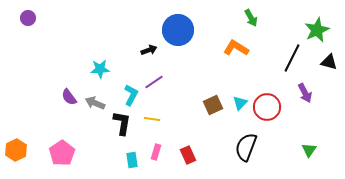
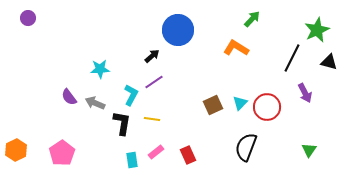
green arrow: moved 1 px right, 1 px down; rotated 108 degrees counterclockwise
black arrow: moved 3 px right, 6 px down; rotated 21 degrees counterclockwise
pink rectangle: rotated 35 degrees clockwise
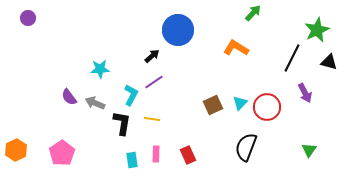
green arrow: moved 1 px right, 6 px up
pink rectangle: moved 2 px down; rotated 49 degrees counterclockwise
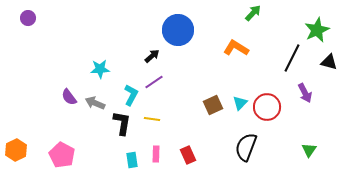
pink pentagon: moved 2 px down; rotated 10 degrees counterclockwise
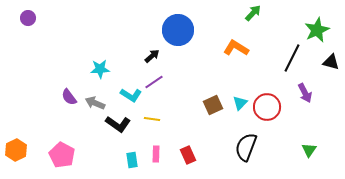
black triangle: moved 2 px right
cyan L-shape: rotated 95 degrees clockwise
black L-shape: moved 4 px left, 1 px down; rotated 115 degrees clockwise
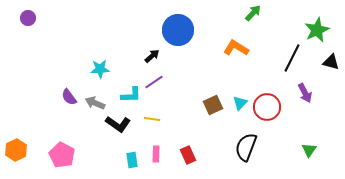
cyan L-shape: rotated 35 degrees counterclockwise
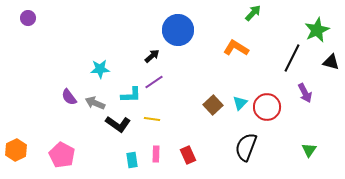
brown square: rotated 18 degrees counterclockwise
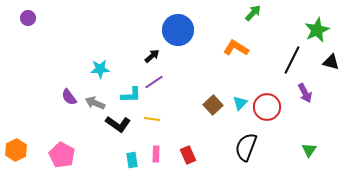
black line: moved 2 px down
